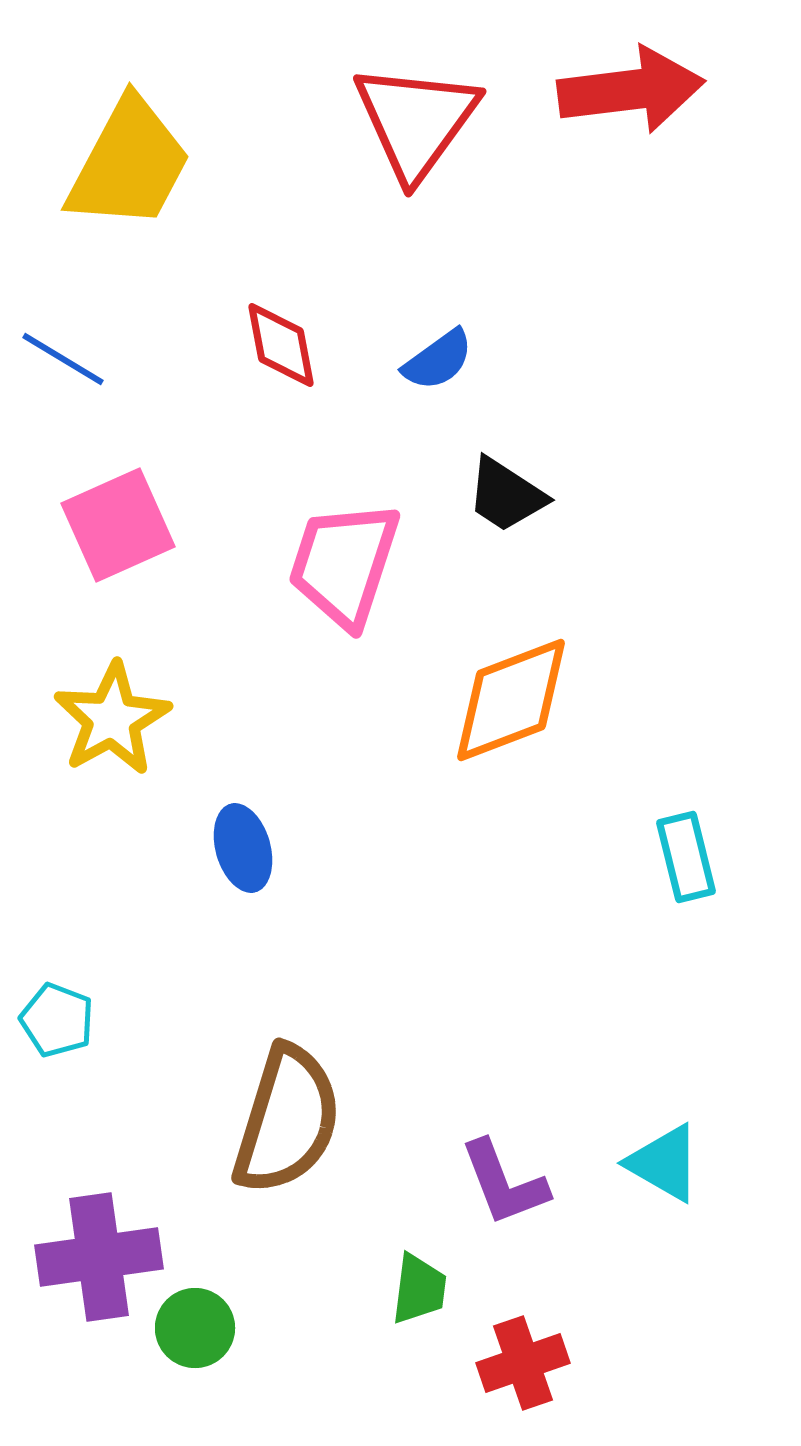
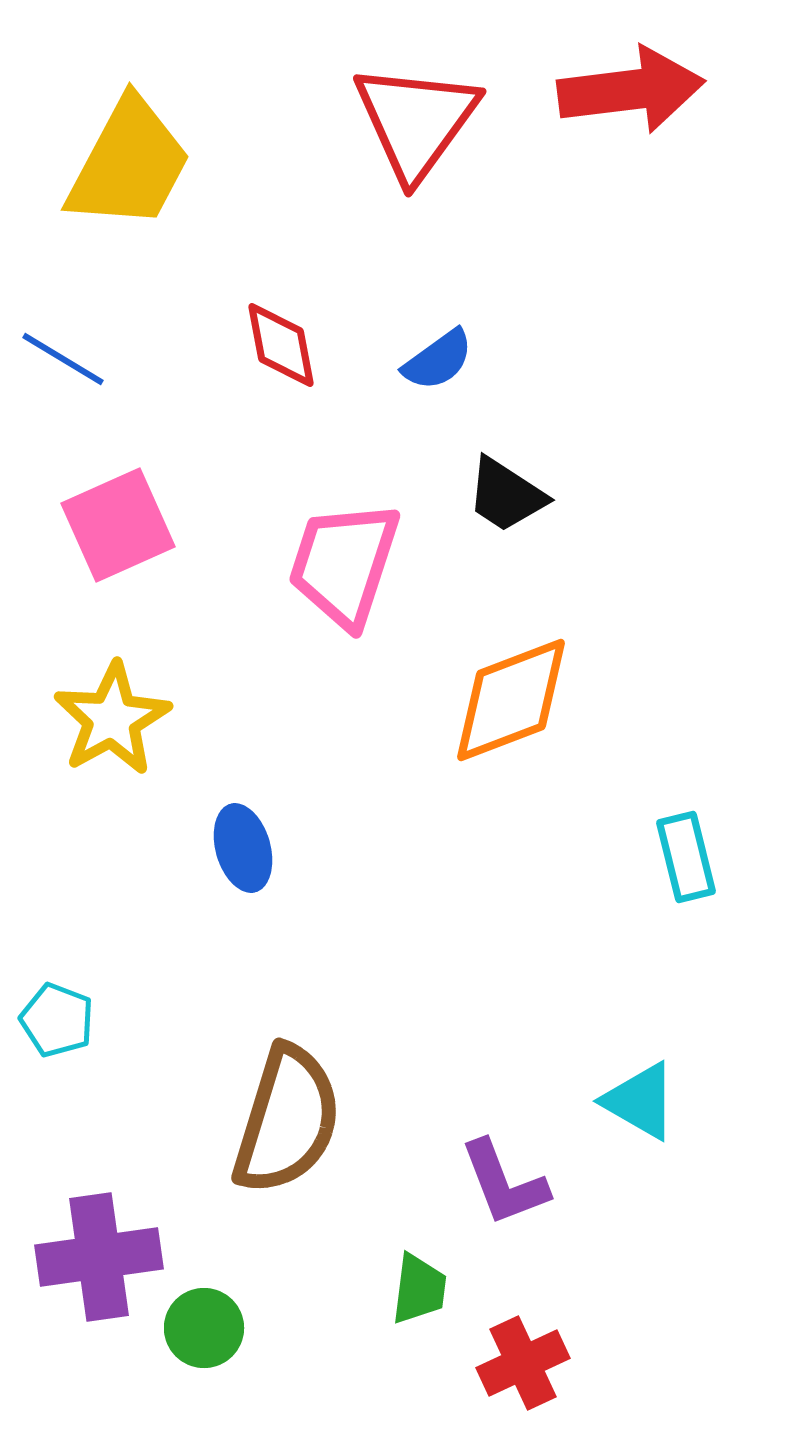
cyan triangle: moved 24 px left, 62 px up
green circle: moved 9 px right
red cross: rotated 6 degrees counterclockwise
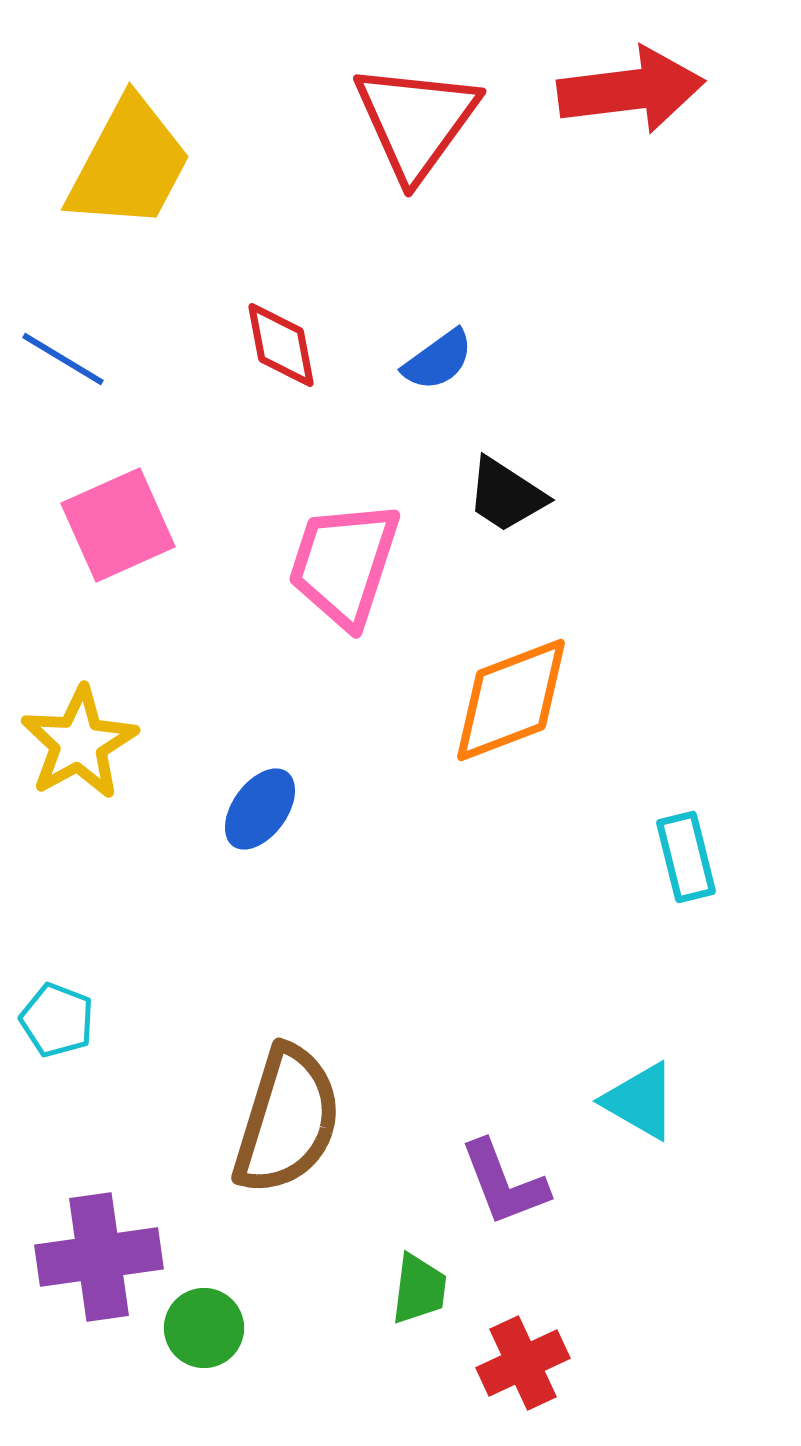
yellow star: moved 33 px left, 24 px down
blue ellipse: moved 17 px right, 39 px up; rotated 52 degrees clockwise
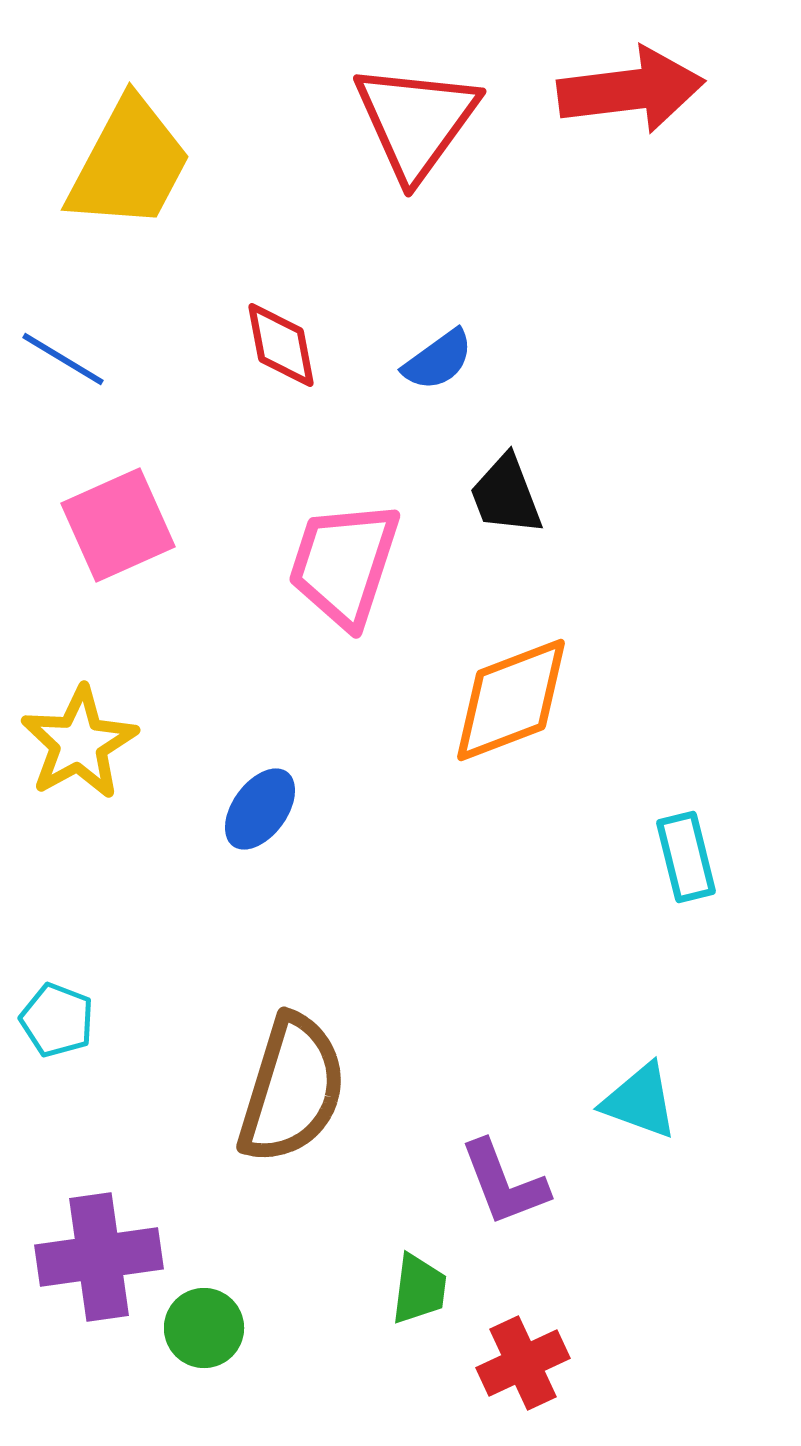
black trapezoid: rotated 36 degrees clockwise
cyan triangle: rotated 10 degrees counterclockwise
brown semicircle: moved 5 px right, 31 px up
